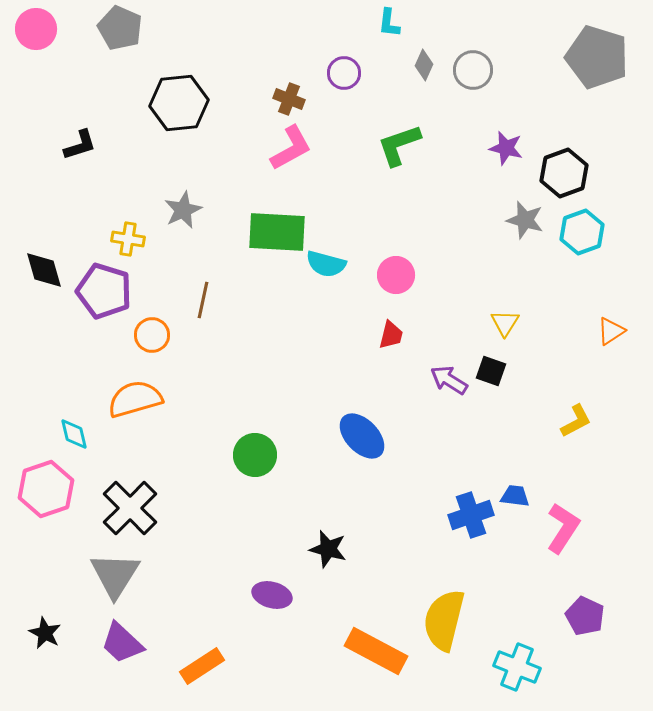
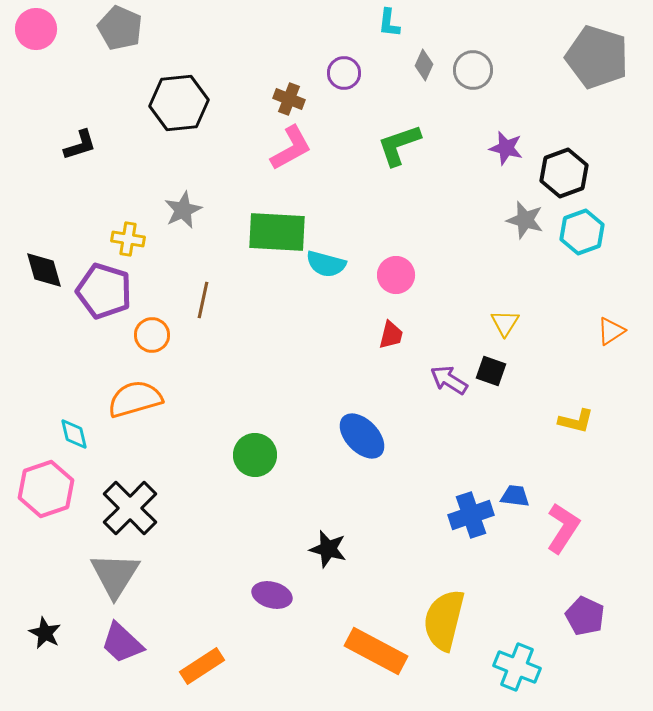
yellow L-shape at (576, 421): rotated 42 degrees clockwise
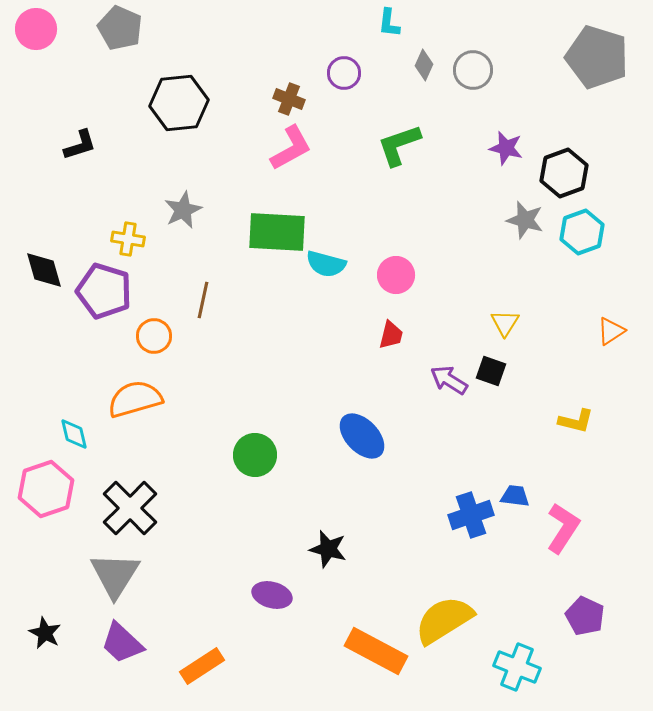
orange circle at (152, 335): moved 2 px right, 1 px down
yellow semicircle at (444, 620): rotated 44 degrees clockwise
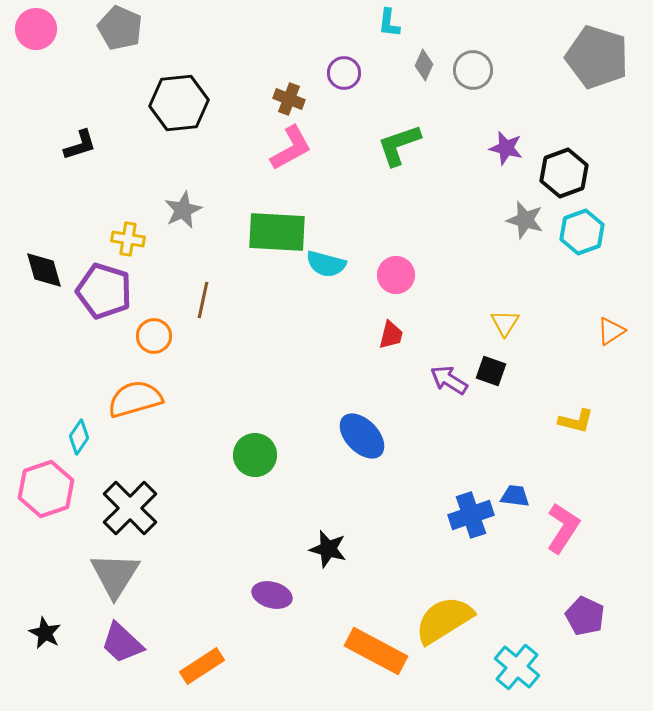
cyan diamond at (74, 434): moved 5 px right, 3 px down; rotated 48 degrees clockwise
cyan cross at (517, 667): rotated 18 degrees clockwise
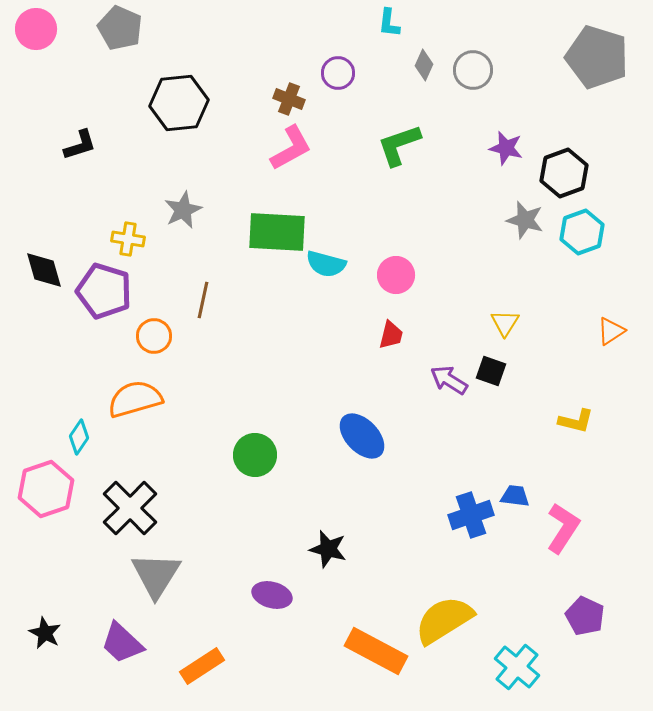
purple circle at (344, 73): moved 6 px left
gray triangle at (115, 575): moved 41 px right
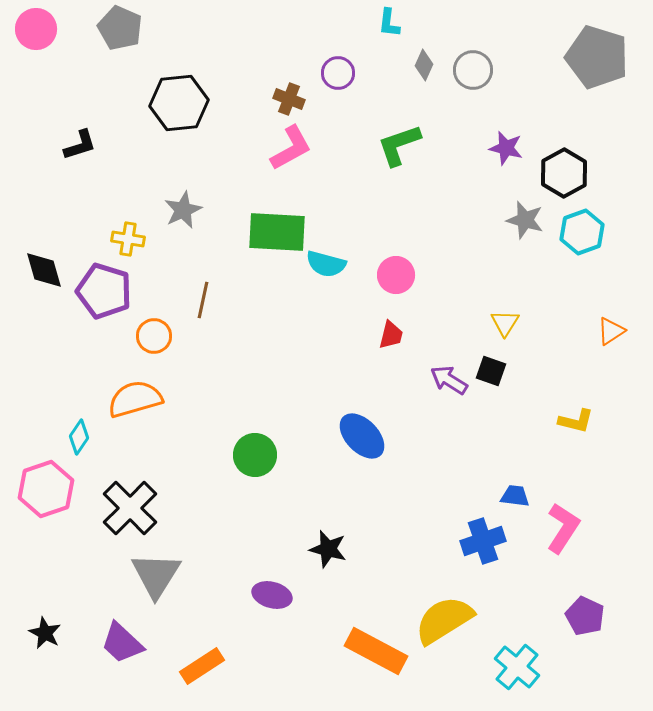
black hexagon at (564, 173): rotated 9 degrees counterclockwise
blue cross at (471, 515): moved 12 px right, 26 px down
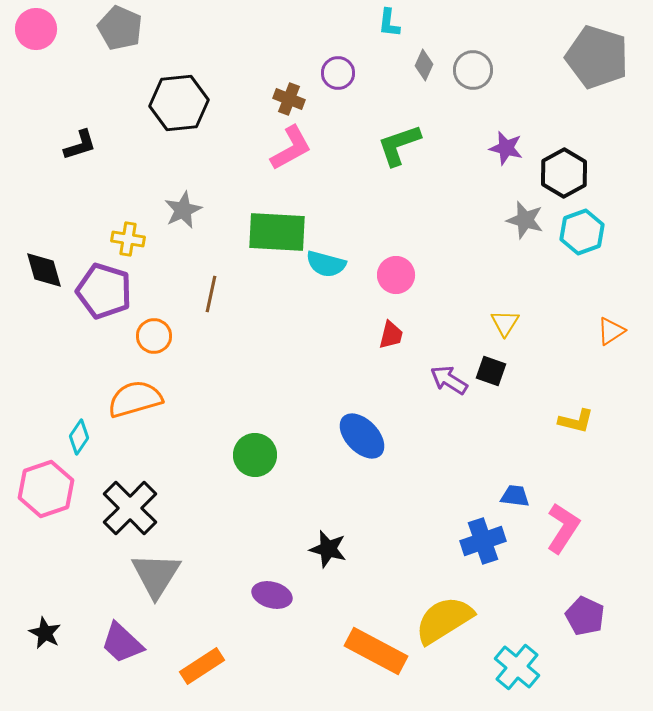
brown line at (203, 300): moved 8 px right, 6 px up
